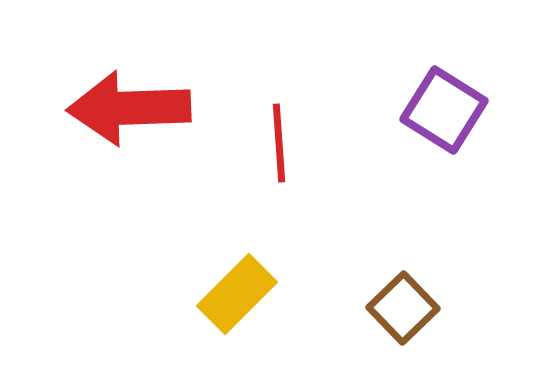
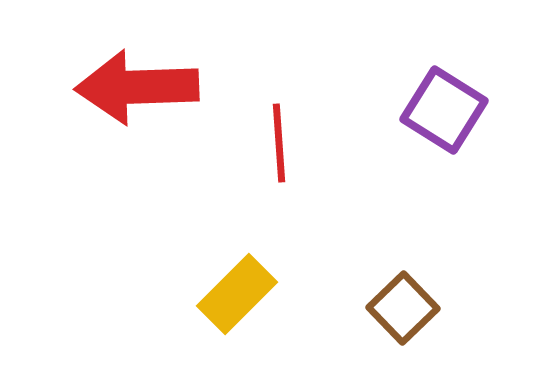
red arrow: moved 8 px right, 21 px up
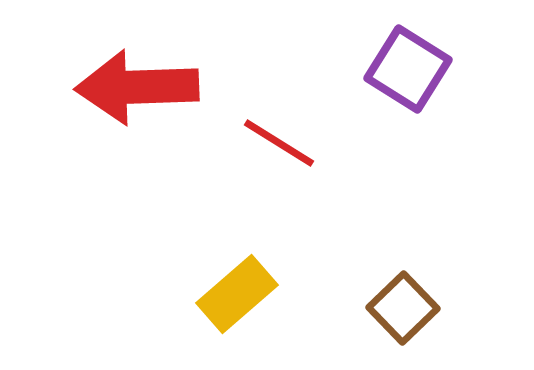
purple square: moved 36 px left, 41 px up
red line: rotated 54 degrees counterclockwise
yellow rectangle: rotated 4 degrees clockwise
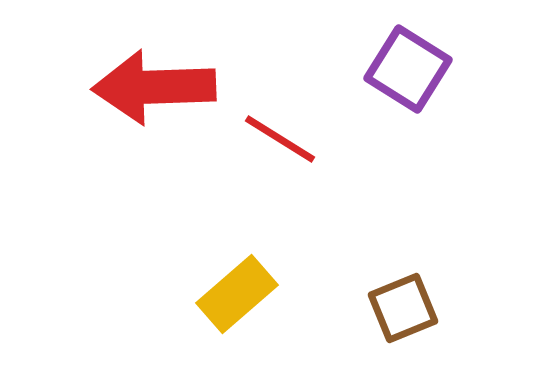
red arrow: moved 17 px right
red line: moved 1 px right, 4 px up
brown square: rotated 22 degrees clockwise
